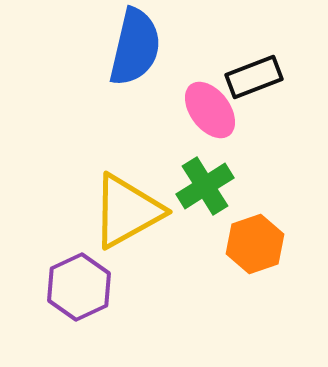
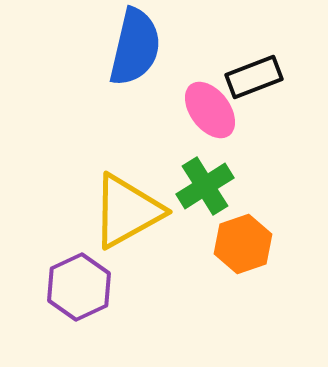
orange hexagon: moved 12 px left
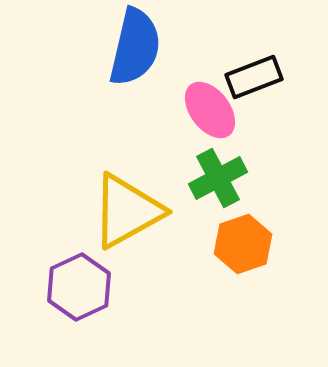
green cross: moved 13 px right, 8 px up; rotated 4 degrees clockwise
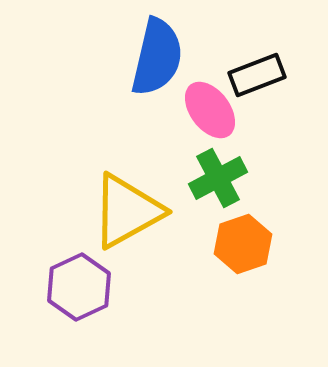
blue semicircle: moved 22 px right, 10 px down
black rectangle: moved 3 px right, 2 px up
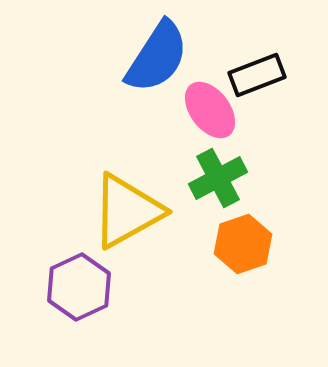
blue semicircle: rotated 20 degrees clockwise
